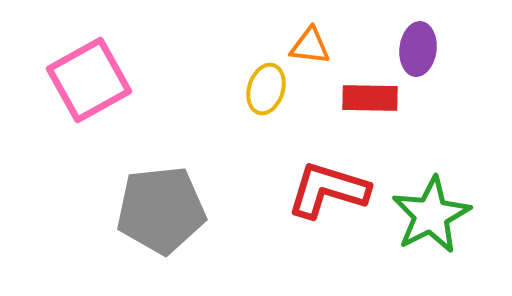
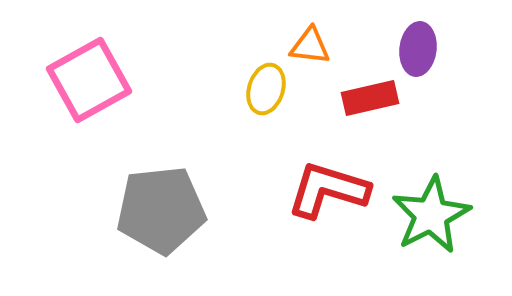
red rectangle: rotated 14 degrees counterclockwise
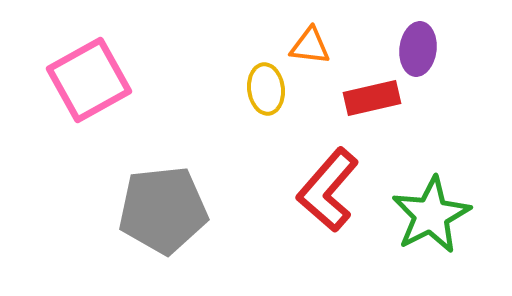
yellow ellipse: rotated 24 degrees counterclockwise
red rectangle: moved 2 px right
red L-shape: rotated 66 degrees counterclockwise
gray pentagon: moved 2 px right
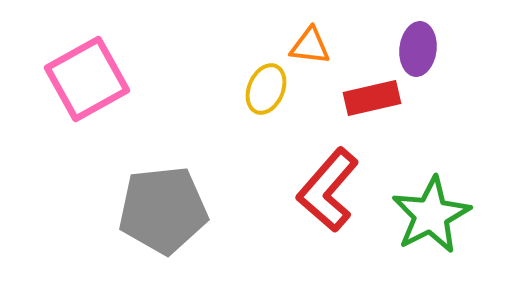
pink square: moved 2 px left, 1 px up
yellow ellipse: rotated 30 degrees clockwise
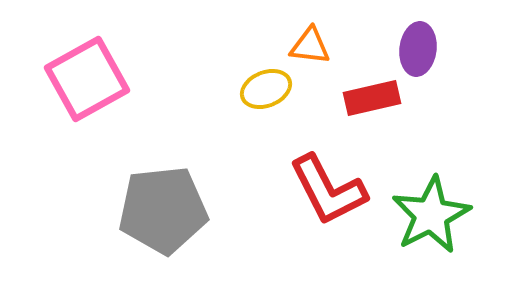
yellow ellipse: rotated 45 degrees clockwise
red L-shape: rotated 68 degrees counterclockwise
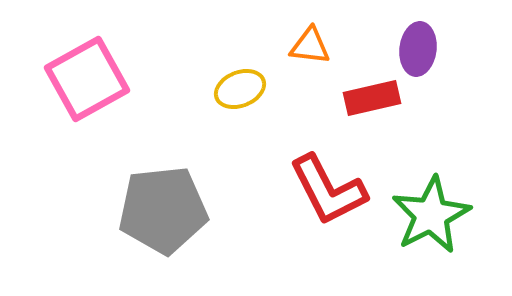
yellow ellipse: moved 26 px left
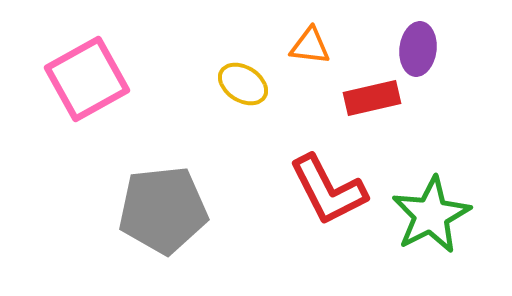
yellow ellipse: moved 3 px right, 5 px up; rotated 54 degrees clockwise
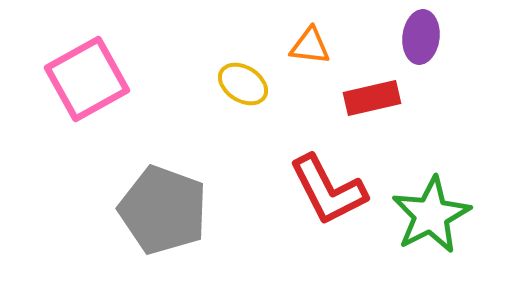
purple ellipse: moved 3 px right, 12 px up
gray pentagon: rotated 26 degrees clockwise
